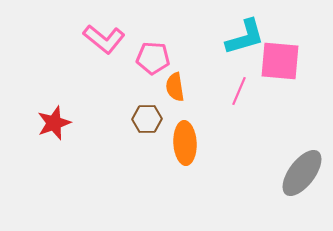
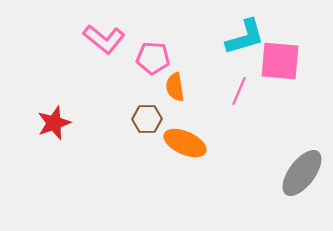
orange ellipse: rotated 63 degrees counterclockwise
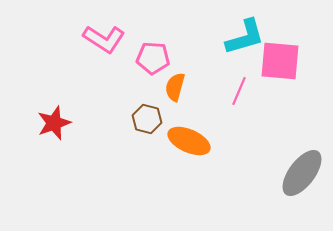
pink L-shape: rotated 6 degrees counterclockwise
orange semicircle: rotated 24 degrees clockwise
brown hexagon: rotated 16 degrees clockwise
orange ellipse: moved 4 px right, 2 px up
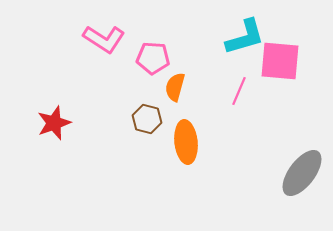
orange ellipse: moved 3 px left, 1 px down; rotated 60 degrees clockwise
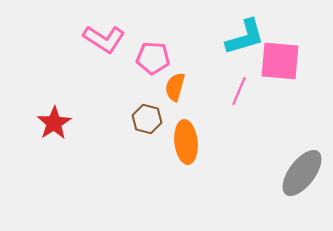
red star: rotated 12 degrees counterclockwise
